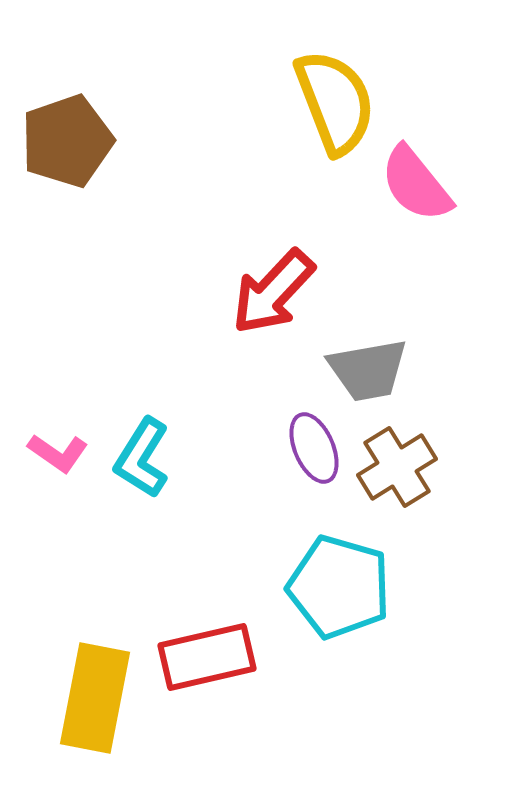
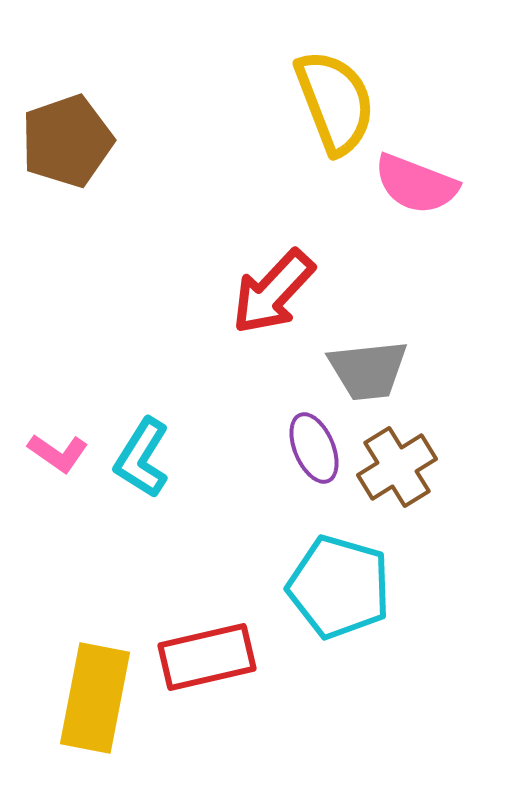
pink semicircle: rotated 30 degrees counterclockwise
gray trapezoid: rotated 4 degrees clockwise
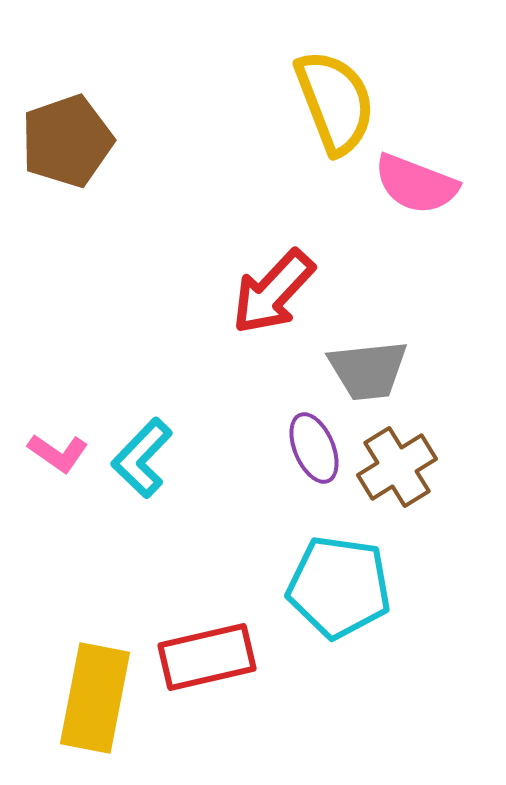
cyan L-shape: rotated 12 degrees clockwise
cyan pentagon: rotated 8 degrees counterclockwise
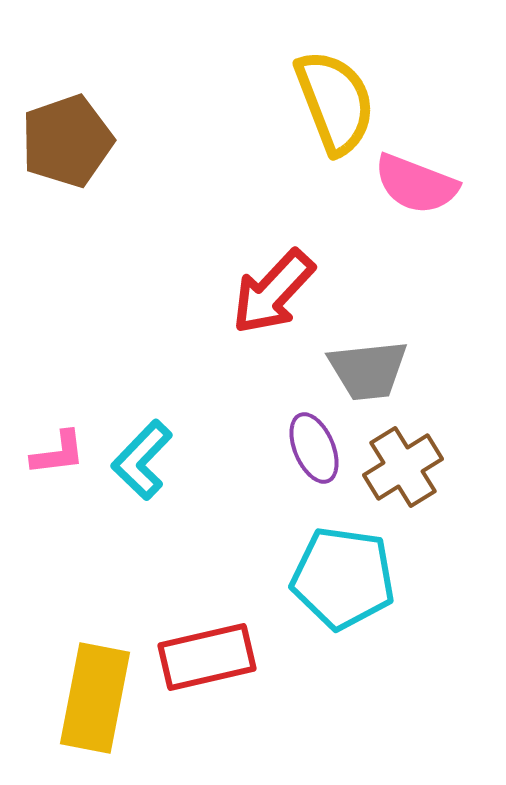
pink L-shape: rotated 42 degrees counterclockwise
cyan L-shape: moved 2 px down
brown cross: moved 6 px right
cyan pentagon: moved 4 px right, 9 px up
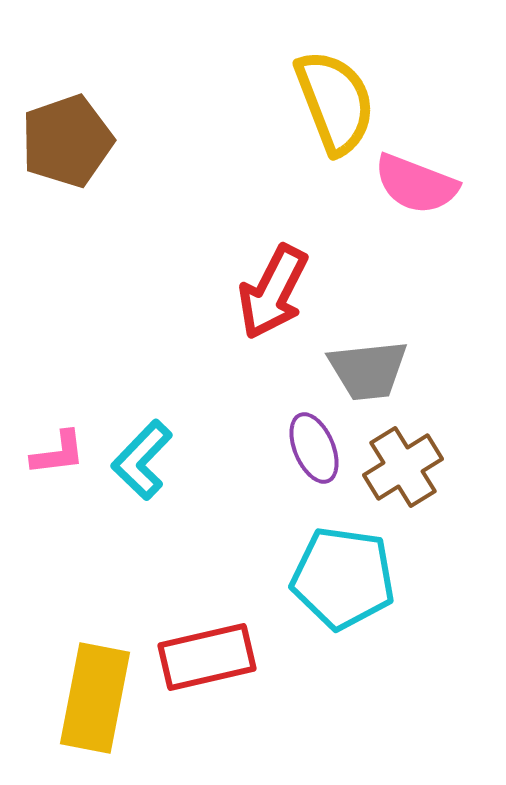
red arrow: rotated 16 degrees counterclockwise
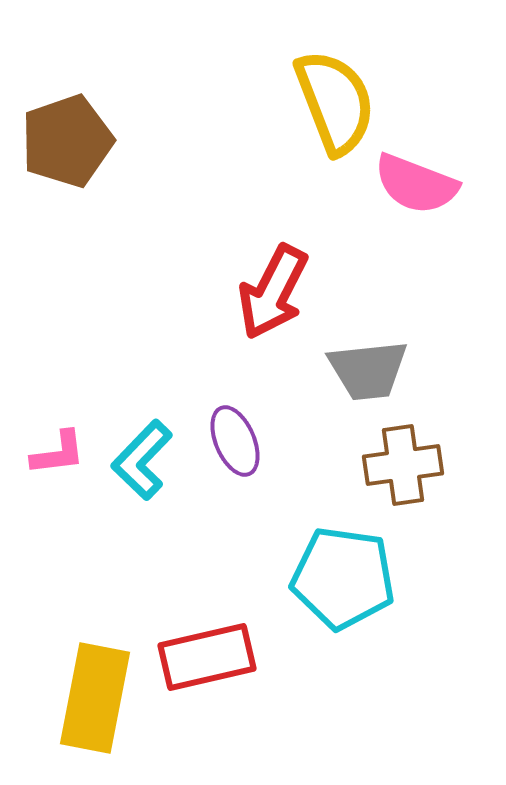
purple ellipse: moved 79 px left, 7 px up
brown cross: moved 2 px up; rotated 24 degrees clockwise
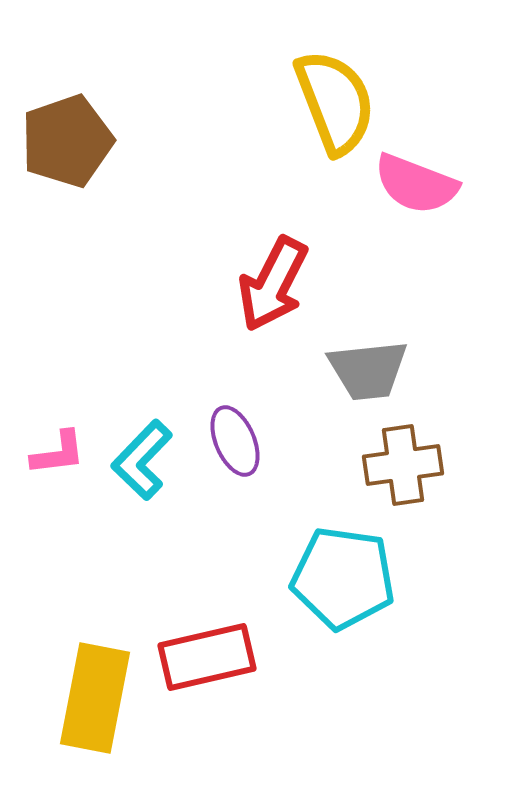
red arrow: moved 8 px up
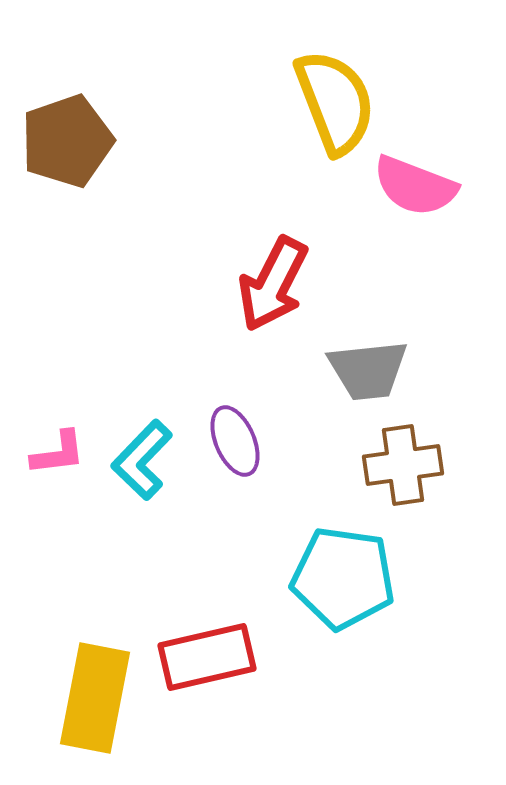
pink semicircle: moved 1 px left, 2 px down
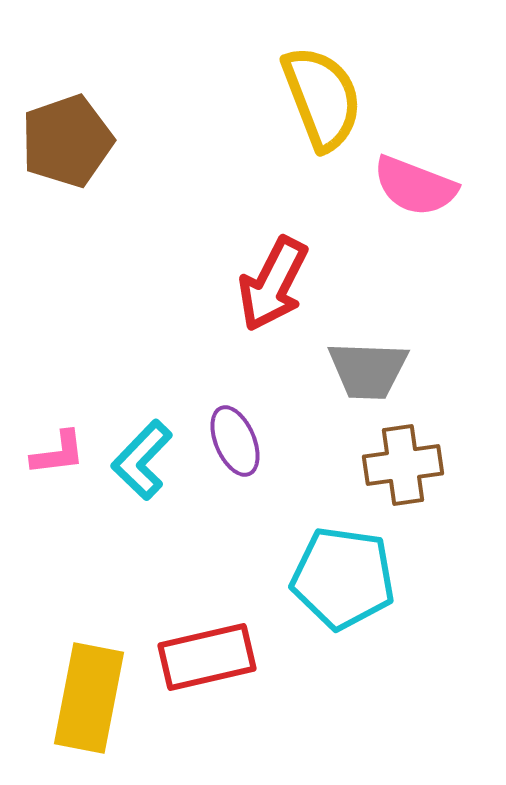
yellow semicircle: moved 13 px left, 4 px up
gray trapezoid: rotated 8 degrees clockwise
yellow rectangle: moved 6 px left
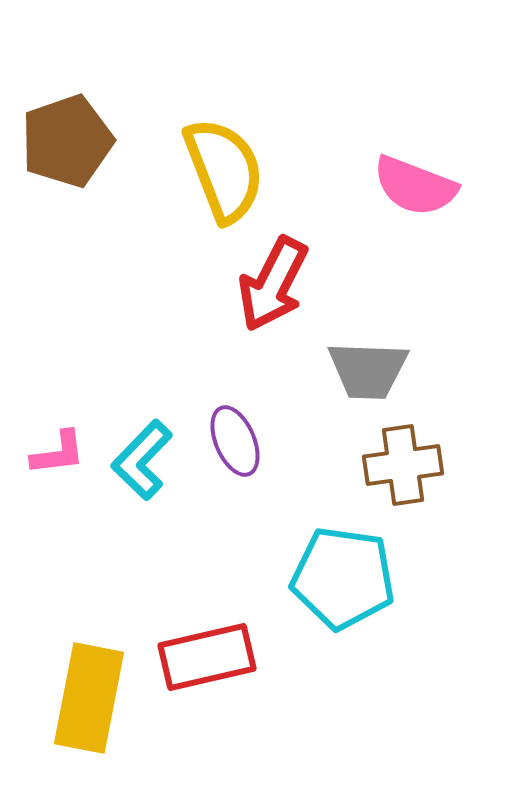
yellow semicircle: moved 98 px left, 72 px down
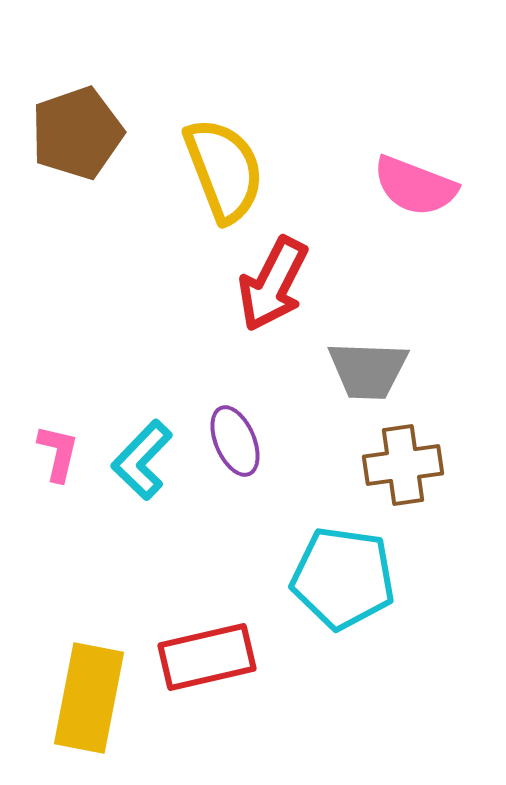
brown pentagon: moved 10 px right, 8 px up
pink L-shape: rotated 70 degrees counterclockwise
